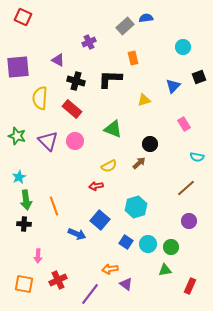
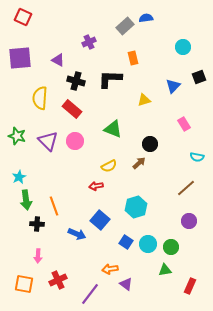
purple square at (18, 67): moved 2 px right, 9 px up
black cross at (24, 224): moved 13 px right
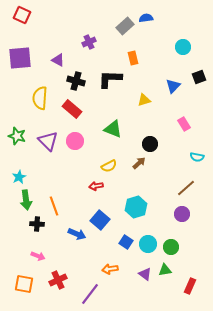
red square at (23, 17): moved 1 px left, 2 px up
purple circle at (189, 221): moved 7 px left, 7 px up
pink arrow at (38, 256): rotated 72 degrees counterclockwise
purple triangle at (126, 284): moved 19 px right, 10 px up
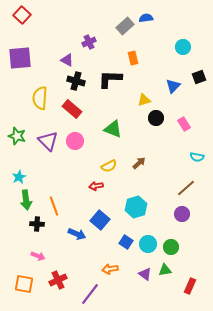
red square at (22, 15): rotated 18 degrees clockwise
purple triangle at (58, 60): moved 9 px right
black circle at (150, 144): moved 6 px right, 26 px up
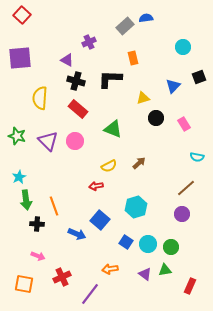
yellow triangle at (144, 100): moved 1 px left, 2 px up
red rectangle at (72, 109): moved 6 px right
red cross at (58, 280): moved 4 px right, 3 px up
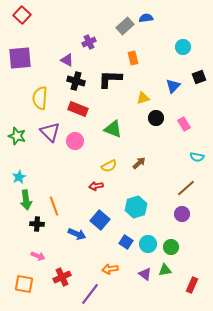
red rectangle at (78, 109): rotated 18 degrees counterclockwise
purple triangle at (48, 141): moved 2 px right, 9 px up
red rectangle at (190, 286): moved 2 px right, 1 px up
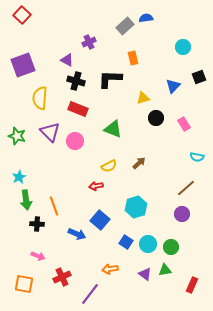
purple square at (20, 58): moved 3 px right, 7 px down; rotated 15 degrees counterclockwise
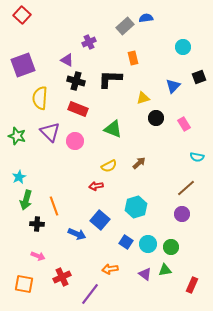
green arrow at (26, 200): rotated 24 degrees clockwise
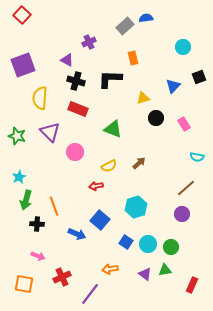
pink circle at (75, 141): moved 11 px down
